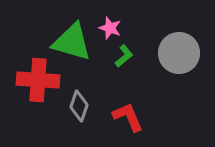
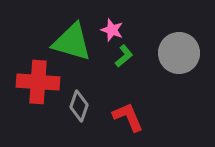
pink star: moved 2 px right, 2 px down
red cross: moved 2 px down
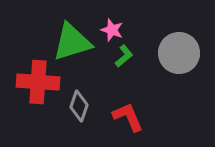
green triangle: rotated 33 degrees counterclockwise
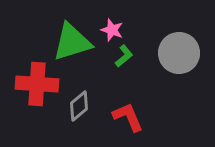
red cross: moved 1 px left, 2 px down
gray diamond: rotated 32 degrees clockwise
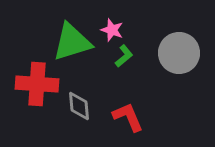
gray diamond: rotated 56 degrees counterclockwise
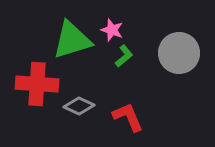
green triangle: moved 2 px up
gray diamond: rotated 60 degrees counterclockwise
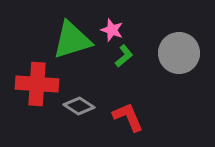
gray diamond: rotated 8 degrees clockwise
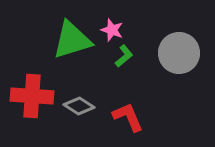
red cross: moved 5 px left, 12 px down
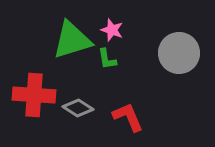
green L-shape: moved 17 px left, 3 px down; rotated 120 degrees clockwise
red cross: moved 2 px right, 1 px up
gray diamond: moved 1 px left, 2 px down
